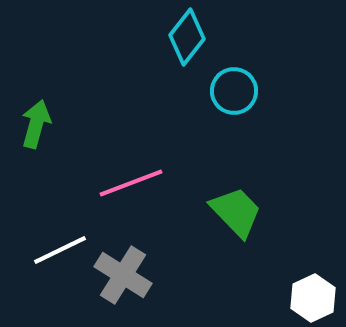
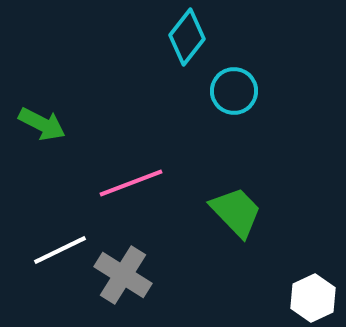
green arrow: moved 6 px right; rotated 102 degrees clockwise
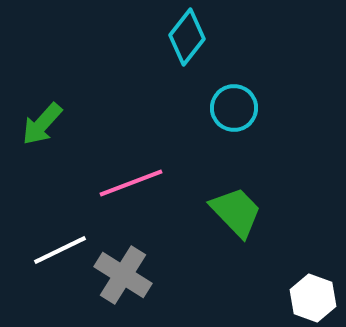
cyan circle: moved 17 px down
green arrow: rotated 105 degrees clockwise
white hexagon: rotated 15 degrees counterclockwise
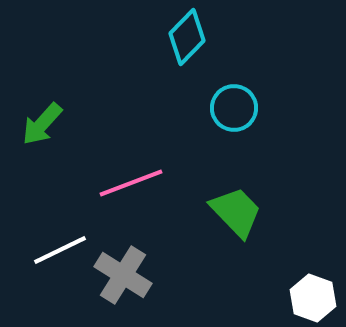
cyan diamond: rotated 6 degrees clockwise
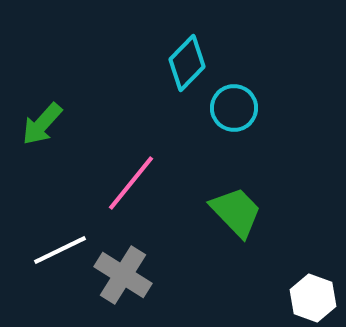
cyan diamond: moved 26 px down
pink line: rotated 30 degrees counterclockwise
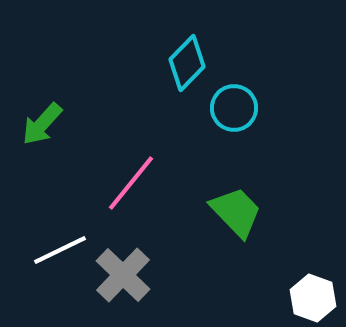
gray cross: rotated 12 degrees clockwise
